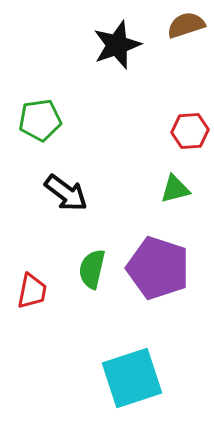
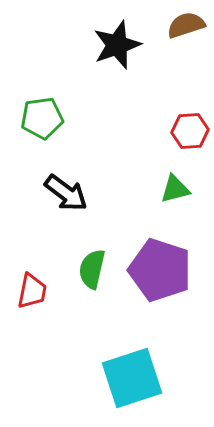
green pentagon: moved 2 px right, 2 px up
purple pentagon: moved 2 px right, 2 px down
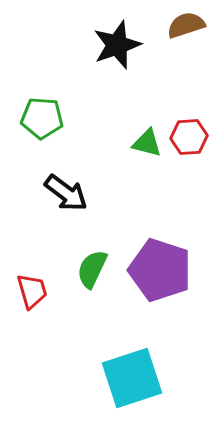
green pentagon: rotated 12 degrees clockwise
red hexagon: moved 1 px left, 6 px down
green triangle: moved 28 px left, 46 px up; rotated 28 degrees clockwise
green semicircle: rotated 12 degrees clockwise
red trapezoid: rotated 27 degrees counterclockwise
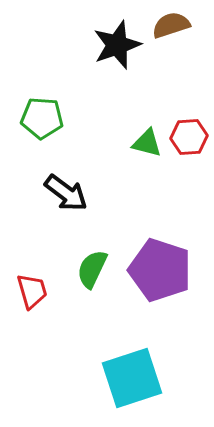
brown semicircle: moved 15 px left
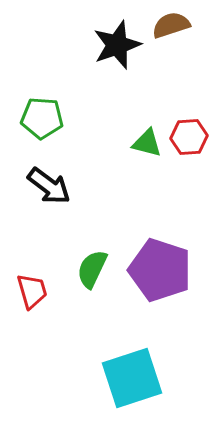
black arrow: moved 17 px left, 7 px up
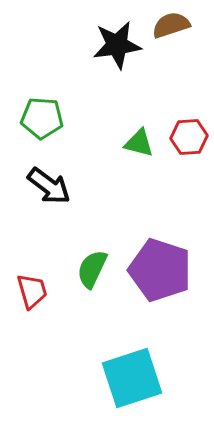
black star: rotated 12 degrees clockwise
green triangle: moved 8 px left
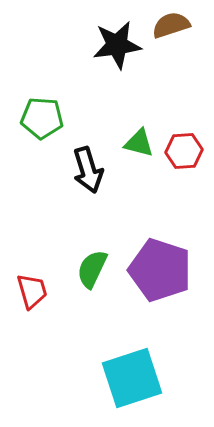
red hexagon: moved 5 px left, 14 px down
black arrow: moved 39 px right, 16 px up; rotated 36 degrees clockwise
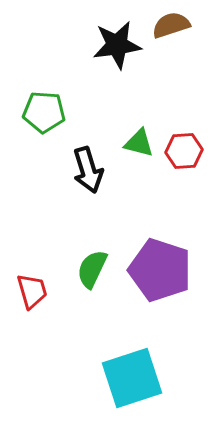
green pentagon: moved 2 px right, 6 px up
